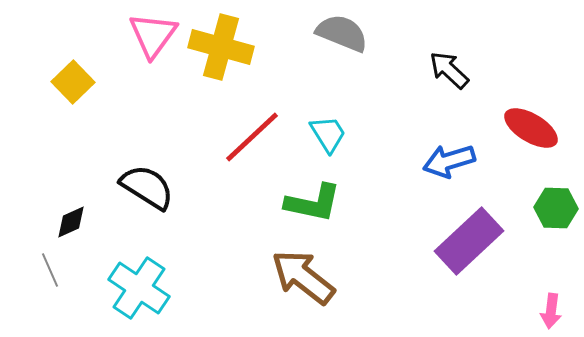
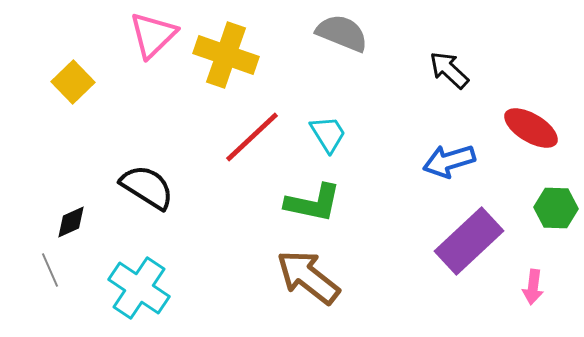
pink triangle: rotated 10 degrees clockwise
yellow cross: moved 5 px right, 8 px down; rotated 4 degrees clockwise
brown arrow: moved 5 px right
pink arrow: moved 18 px left, 24 px up
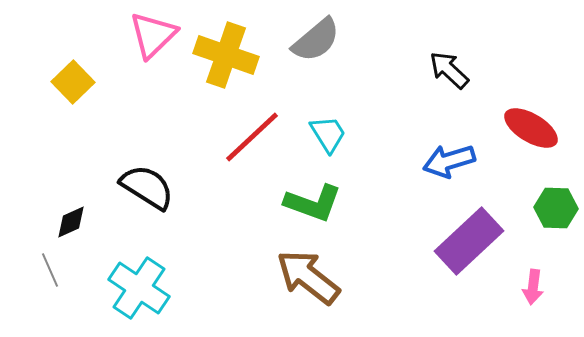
gray semicircle: moved 26 px left, 7 px down; rotated 118 degrees clockwise
green L-shape: rotated 8 degrees clockwise
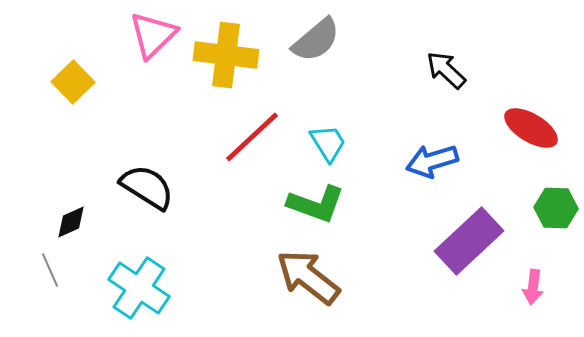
yellow cross: rotated 12 degrees counterclockwise
black arrow: moved 3 px left
cyan trapezoid: moved 9 px down
blue arrow: moved 17 px left
green L-shape: moved 3 px right, 1 px down
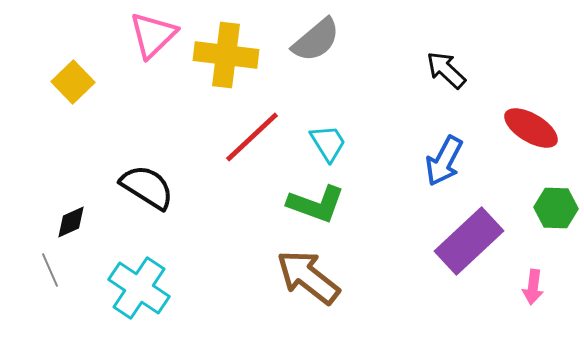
blue arrow: moved 12 px right; rotated 45 degrees counterclockwise
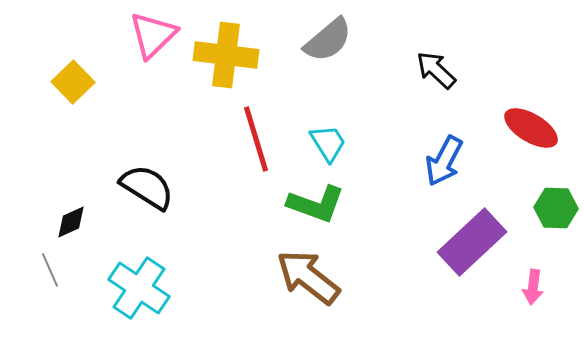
gray semicircle: moved 12 px right
black arrow: moved 10 px left
red line: moved 4 px right, 2 px down; rotated 64 degrees counterclockwise
purple rectangle: moved 3 px right, 1 px down
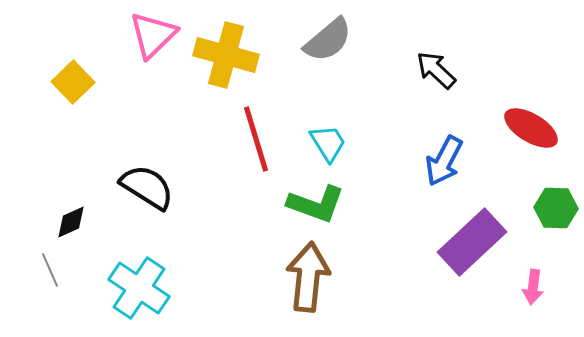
yellow cross: rotated 8 degrees clockwise
brown arrow: rotated 58 degrees clockwise
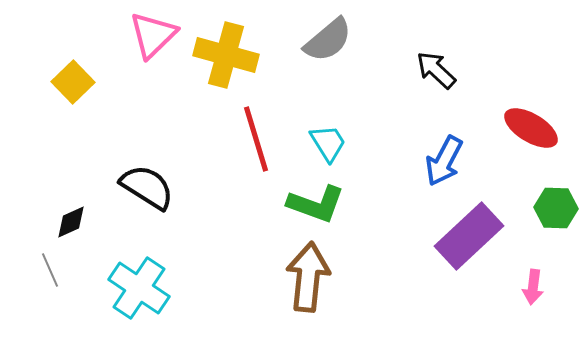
purple rectangle: moved 3 px left, 6 px up
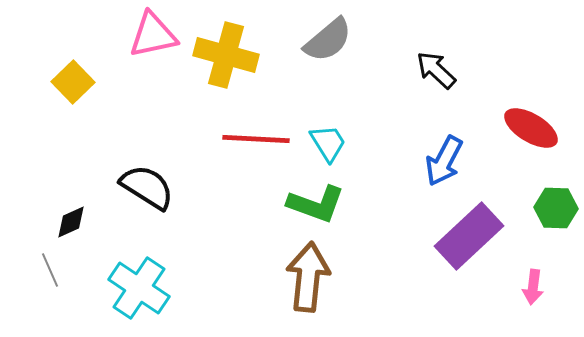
pink triangle: rotated 32 degrees clockwise
red line: rotated 70 degrees counterclockwise
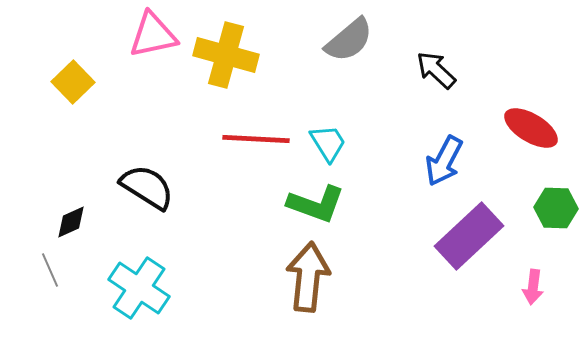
gray semicircle: moved 21 px right
